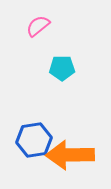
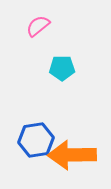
blue hexagon: moved 2 px right
orange arrow: moved 2 px right
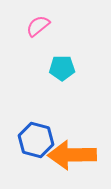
blue hexagon: rotated 24 degrees clockwise
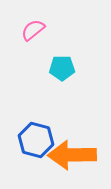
pink semicircle: moved 5 px left, 4 px down
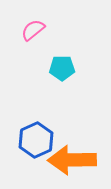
blue hexagon: rotated 20 degrees clockwise
orange arrow: moved 5 px down
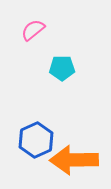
orange arrow: moved 2 px right
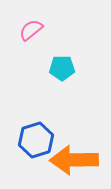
pink semicircle: moved 2 px left
blue hexagon: rotated 8 degrees clockwise
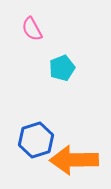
pink semicircle: moved 1 px right, 1 px up; rotated 80 degrees counterclockwise
cyan pentagon: rotated 20 degrees counterclockwise
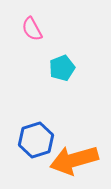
orange arrow: rotated 15 degrees counterclockwise
